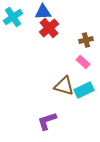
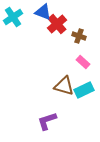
blue triangle: rotated 24 degrees clockwise
red cross: moved 8 px right, 4 px up
brown cross: moved 7 px left, 4 px up; rotated 32 degrees clockwise
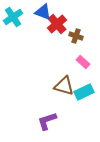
brown cross: moved 3 px left
cyan rectangle: moved 2 px down
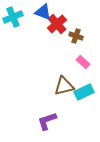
cyan cross: rotated 12 degrees clockwise
brown triangle: rotated 30 degrees counterclockwise
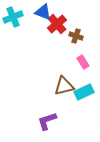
pink rectangle: rotated 16 degrees clockwise
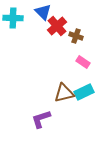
blue triangle: rotated 24 degrees clockwise
cyan cross: moved 1 px down; rotated 24 degrees clockwise
red cross: moved 2 px down
pink rectangle: rotated 24 degrees counterclockwise
brown triangle: moved 7 px down
purple L-shape: moved 6 px left, 2 px up
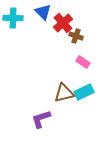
red cross: moved 6 px right, 3 px up
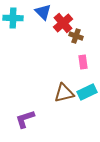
pink rectangle: rotated 48 degrees clockwise
cyan rectangle: moved 3 px right
purple L-shape: moved 16 px left
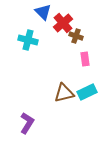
cyan cross: moved 15 px right, 22 px down; rotated 12 degrees clockwise
pink rectangle: moved 2 px right, 3 px up
purple L-shape: moved 2 px right, 4 px down; rotated 140 degrees clockwise
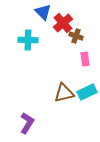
cyan cross: rotated 12 degrees counterclockwise
